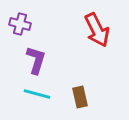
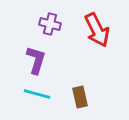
purple cross: moved 30 px right
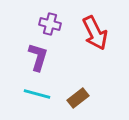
red arrow: moved 2 px left, 3 px down
purple L-shape: moved 2 px right, 3 px up
brown rectangle: moved 2 px left, 1 px down; rotated 65 degrees clockwise
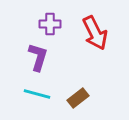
purple cross: rotated 15 degrees counterclockwise
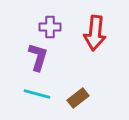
purple cross: moved 3 px down
red arrow: rotated 32 degrees clockwise
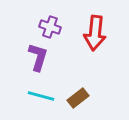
purple cross: rotated 20 degrees clockwise
cyan line: moved 4 px right, 2 px down
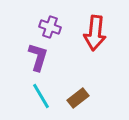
cyan line: rotated 44 degrees clockwise
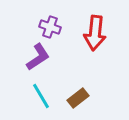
purple L-shape: rotated 40 degrees clockwise
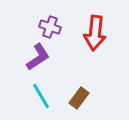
brown rectangle: moved 1 px right; rotated 15 degrees counterclockwise
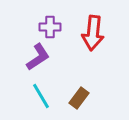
purple cross: rotated 20 degrees counterclockwise
red arrow: moved 2 px left
